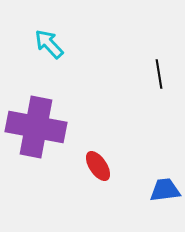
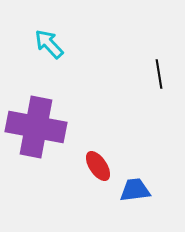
blue trapezoid: moved 30 px left
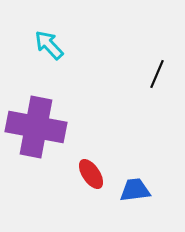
cyan arrow: moved 1 px down
black line: moved 2 px left; rotated 32 degrees clockwise
red ellipse: moved 7 px left, 8 px down
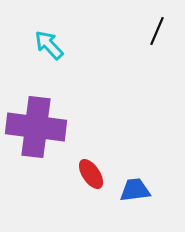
black line: moved 43 px up
purple cross: rotated 4 degrees counterclockwise
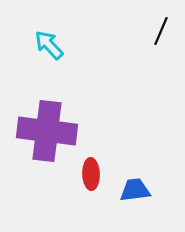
black line: moved 4 px right
purple cross: moved 11 px right, 4 px down
red ellipse: rotated 32 degrees clockwise
